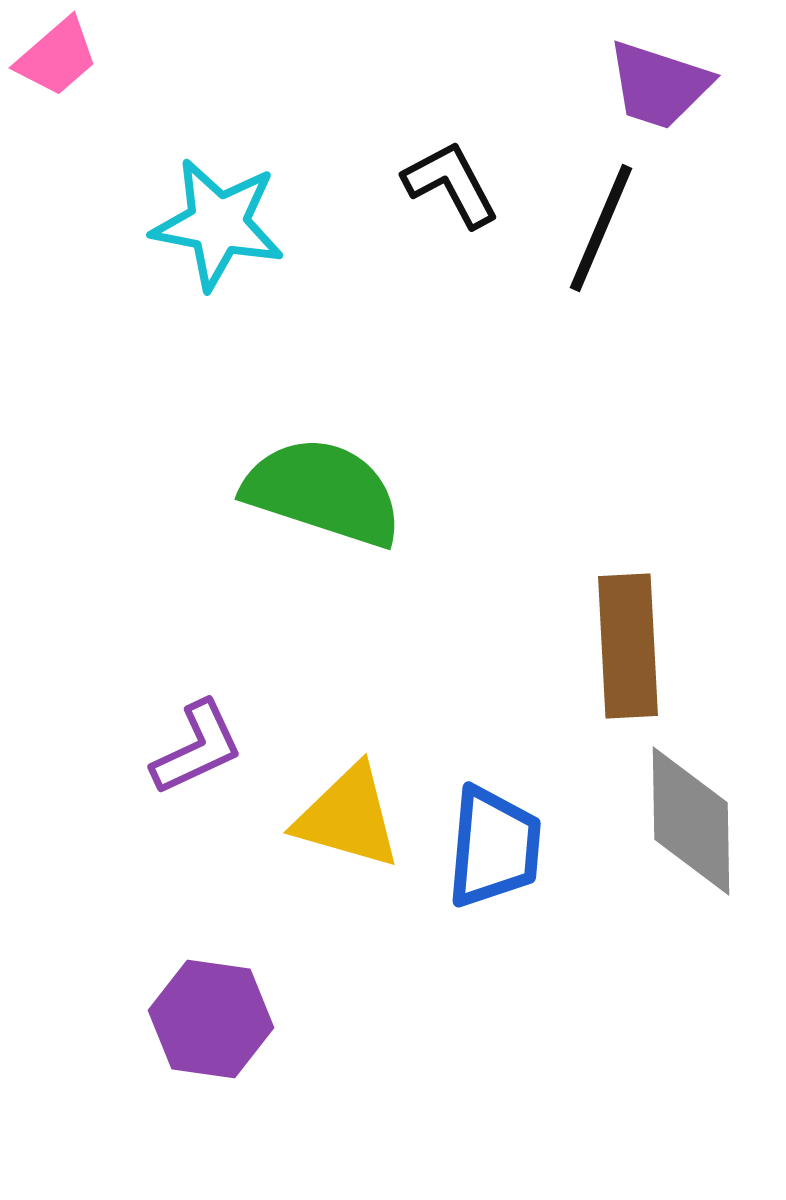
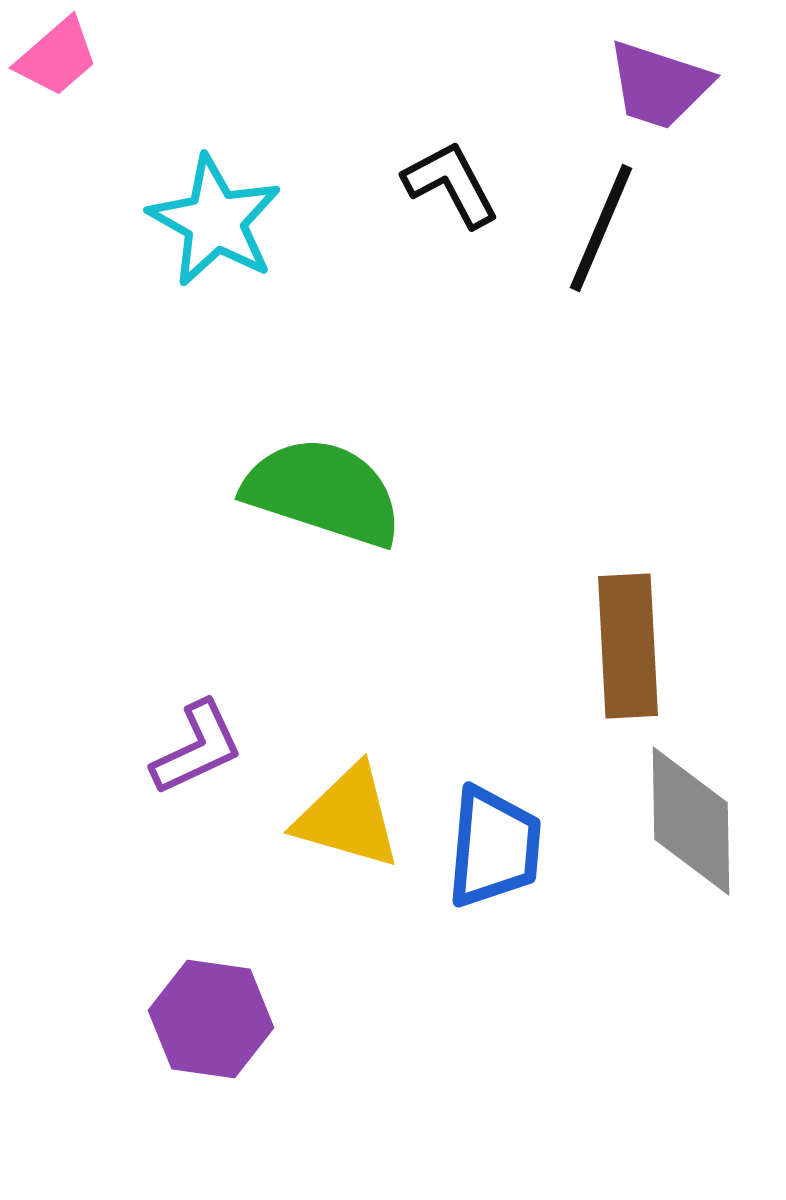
cyan star: moved 3 px left, 3 px up; rotated 18 degrees clockwise
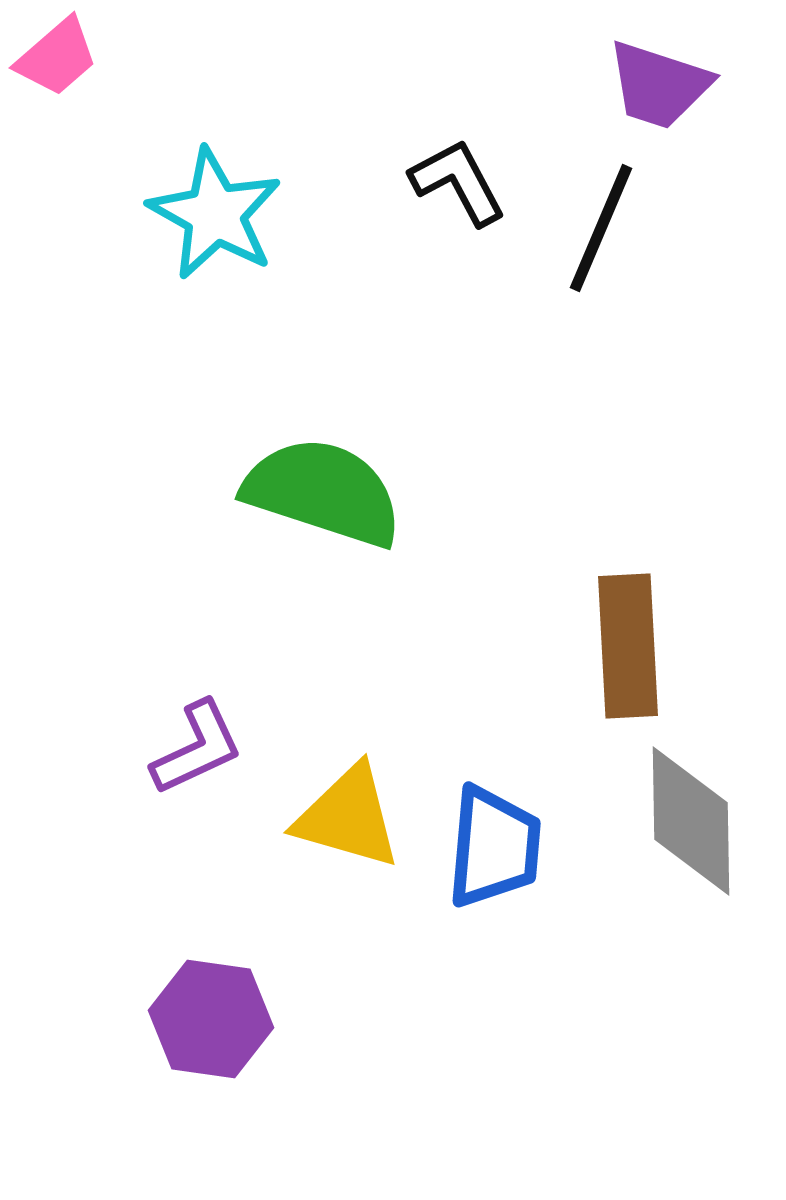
black L-shape: moved 7 px right, 2 px up
cyan star: moved 7 px up
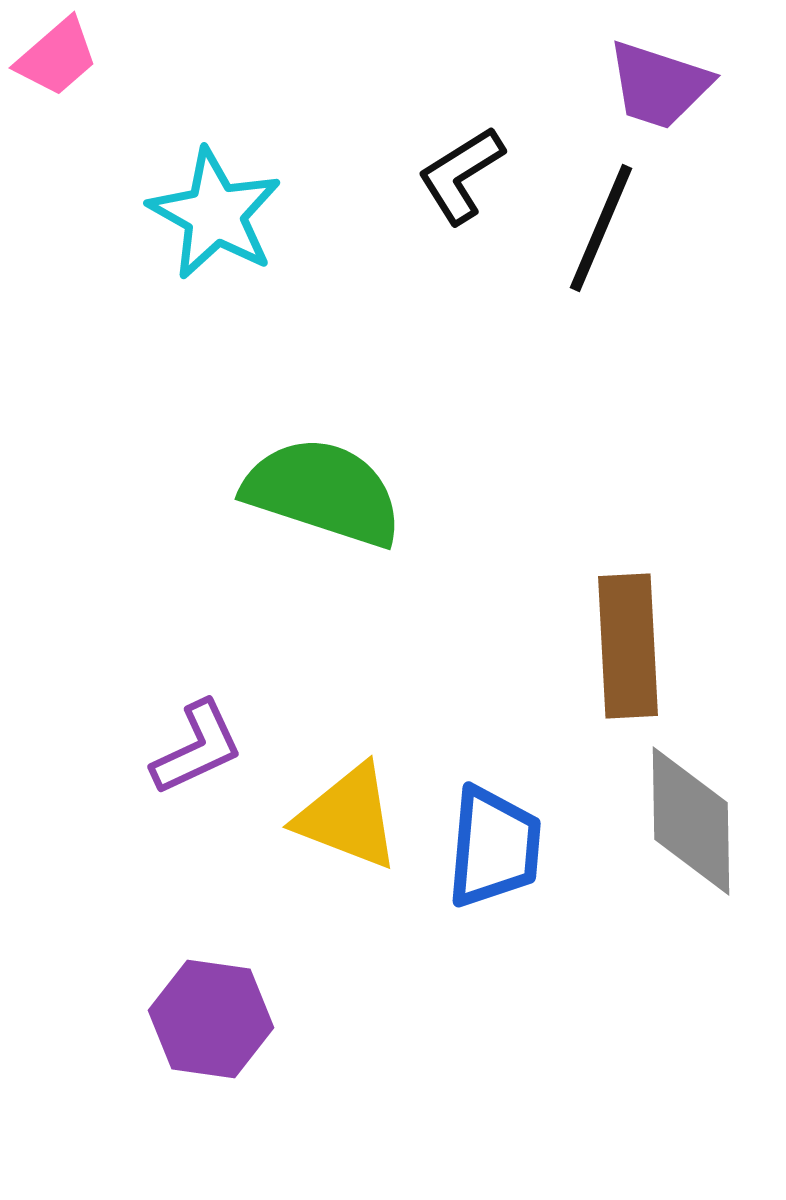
black L-shape: moved 3 px right, 7 px up; rotated 94 degrees counterclockwise
yellow triangle: rotated 5 degrees clockwise
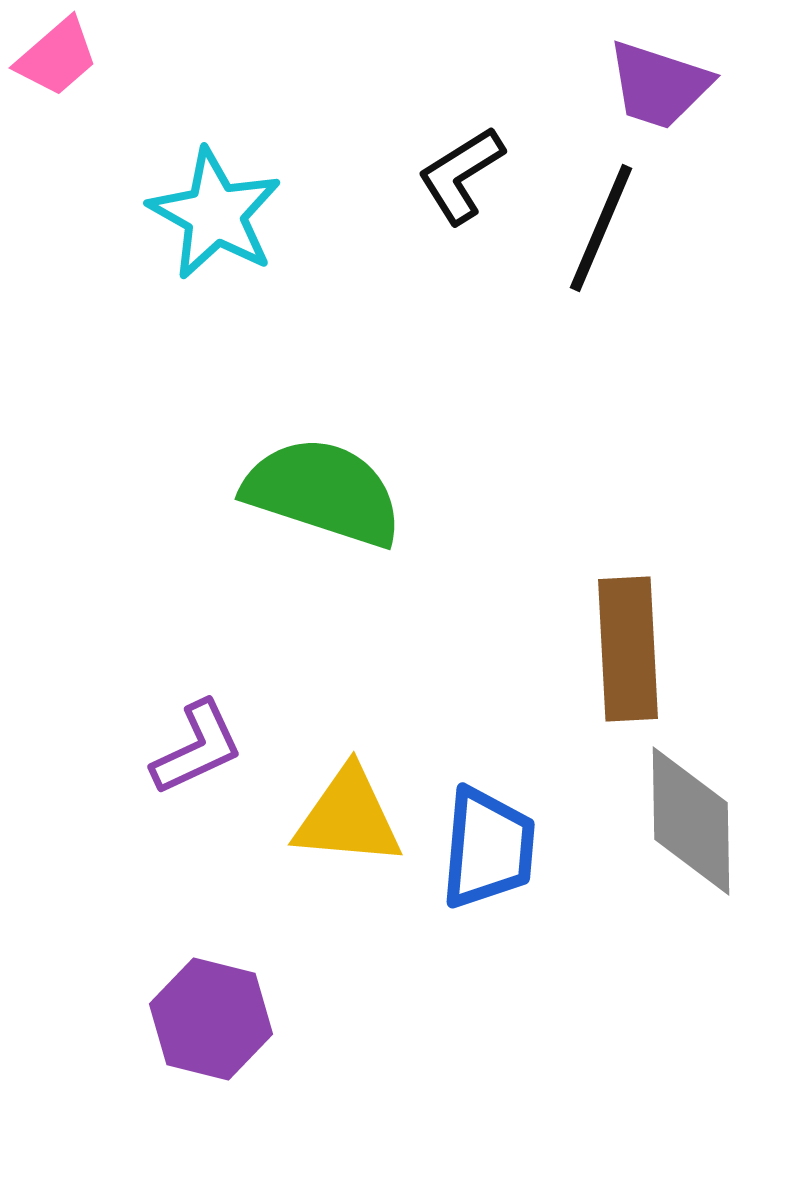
brown rectangle: moved 3 px down
yellow triangle: rotated 16 degrees counterclockwise
blue trapezoid: moved 6 px left, 1 px down
purple hexagon: rotated 6 degrees clockwise
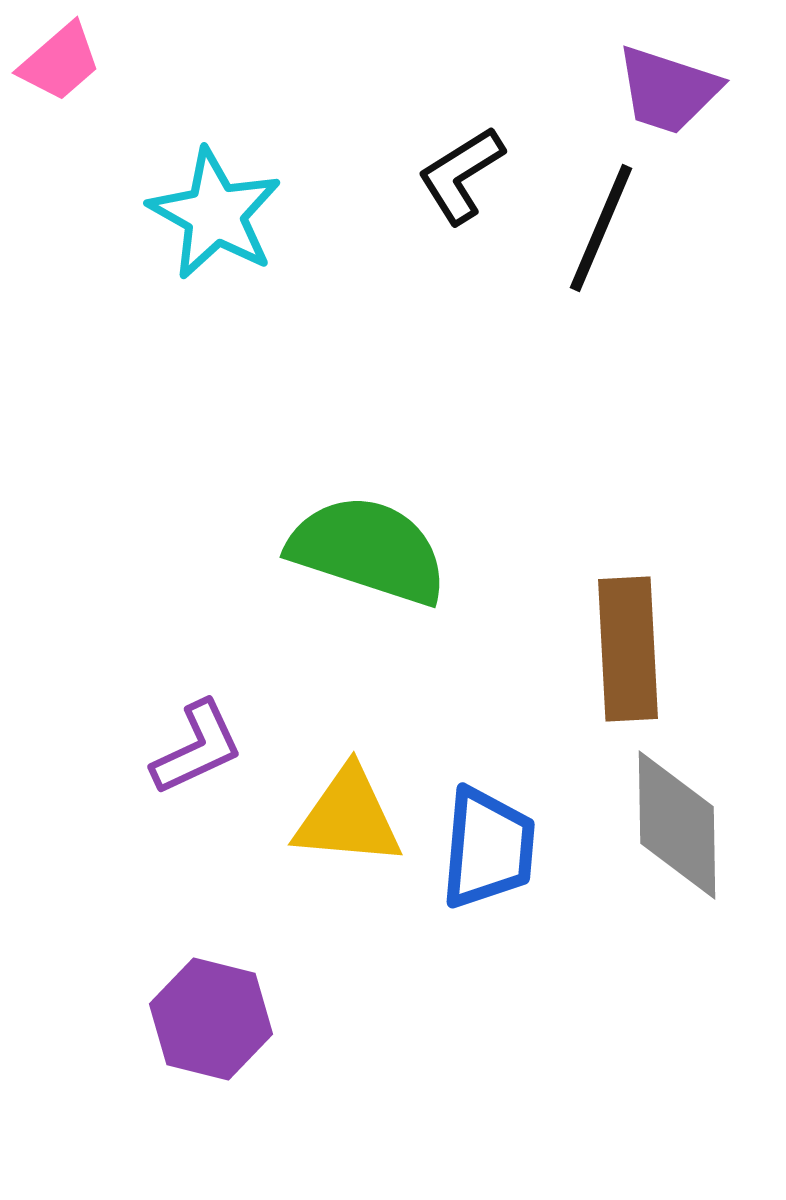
pink trapezoid: moved 3 px right, 5 px down
purple trapezoid: moved 9 px right, 5 px down
green semicircle: moved 45 px right, 58 px down
gray diamond: moved 14 px left, 4 px down
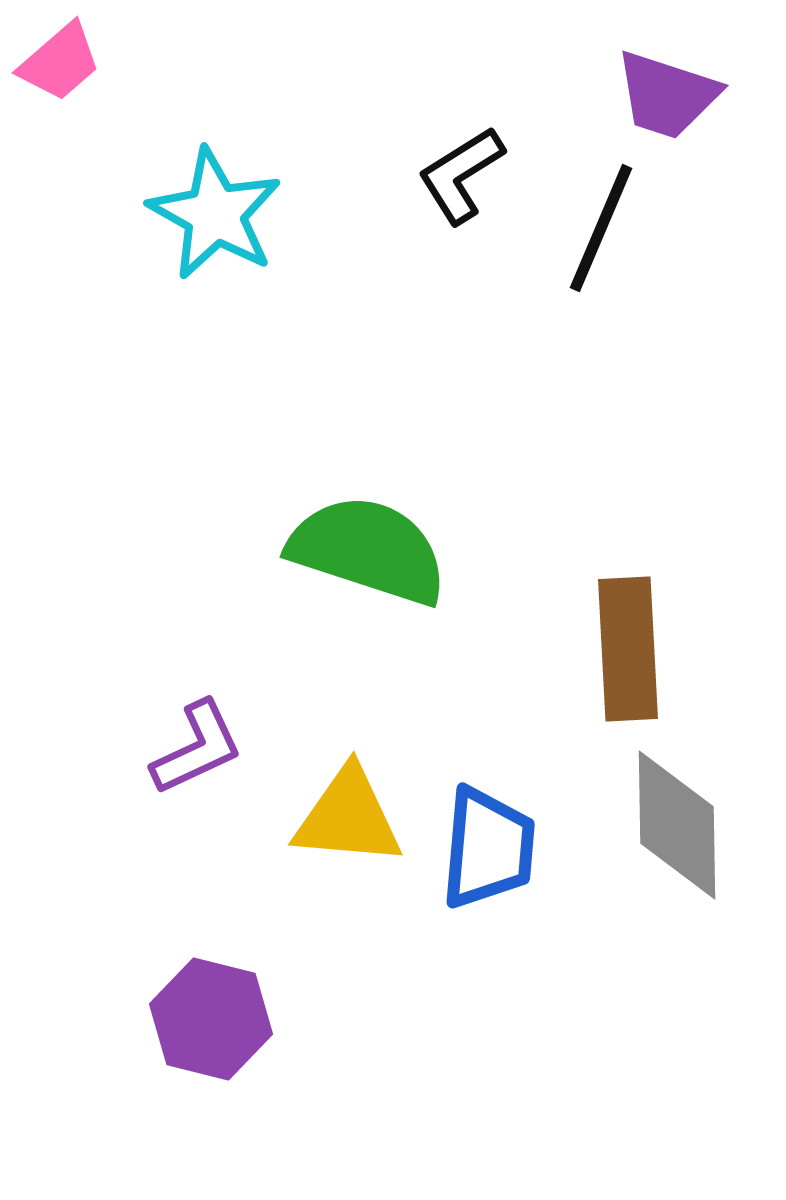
purple trapezoid: moved 1 px left, 5 px down
